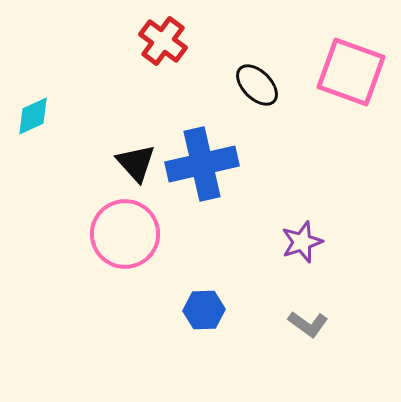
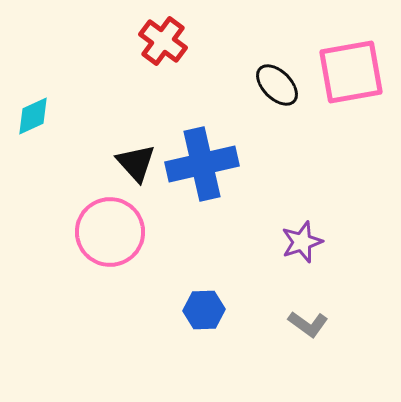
pink square: rotated 30 degrees counterclockwise
black ellipse: moved 20 px right
pink circle: moved 15 px left, 2 px up
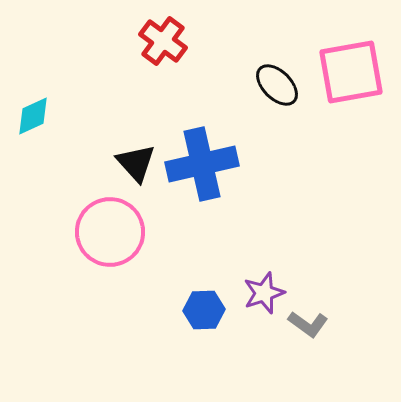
purple star: moved 38 px left, 51 px down
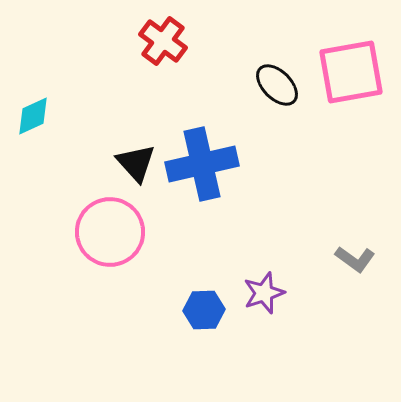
gray L-shape: moved 47 px right, 65 px up
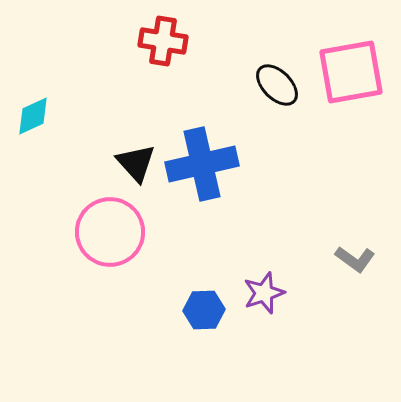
red cross: rotated 27 degrees counterclockwise
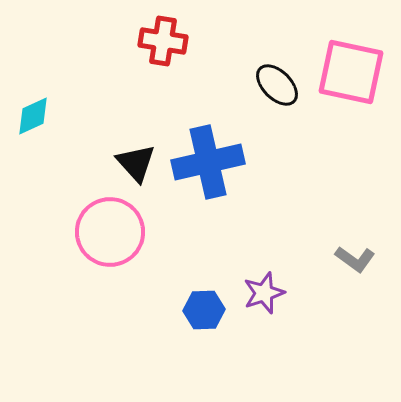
pink square: rotated 22 degrees clockwise
blue cross: moved 6 px right, 2 px up
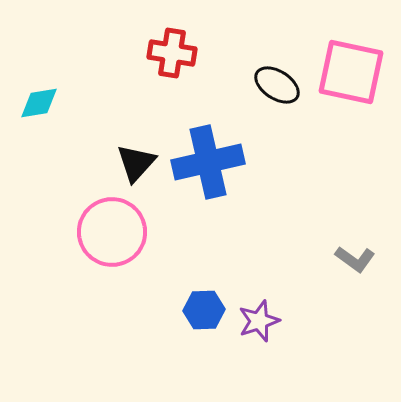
red cross: moved 9 px right, 12 px down
black ellipse: rotated 12 degrees counterclockwise
cyan diamond: moved 6 px right, 13 px up; rotated 15 degrees clockwise
black triangle: rotated 24 degrees clockwise
pink circle: moved 2 px right
purple star: moved 5 px left, 28 px down
